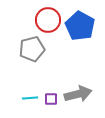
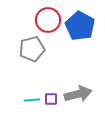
cyan line: moved 2 px right, 2 px down
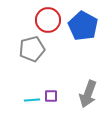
blue pentagon: moved 3 px right
gray arrow: moved 10 px right; rotated 124 degrees clockwise
purple square: moved 3 px up
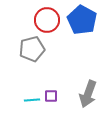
red circle: moved 1 px left
blue pentagon: moved 1 px left, 6 px up
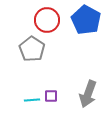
blue pentagon: moved 4 px right
gray pentagon: rotated 25 degrees counterclockwise
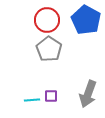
gray pentagon: moved 17 px right
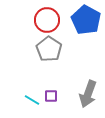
cyan line: rotated 35 degrees clockwise
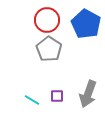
blue pentagon: moved 4 px down
purple square: moved 6 px right
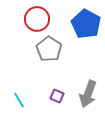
red circle: moved 10 px left, 1 px up
purple square: rotated 24 degrees clockwise
cyan line: moved 13 px left; rotated 28 degrees clockwise
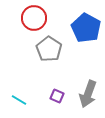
red circle: moved 3 px left, 1 px up
blue pentagon: moved 4 px down
cyan line: rotated 28 degrees counterclockwise
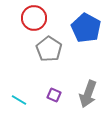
purple square: moved 3 px left, 1 px up
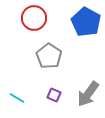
blue pentagon: moved 6 px up
gray pentagon: moved 7 px down
gray arrow: rotated 16 degrees clockwise
cyan line: moved 2 px left, 2 px up
